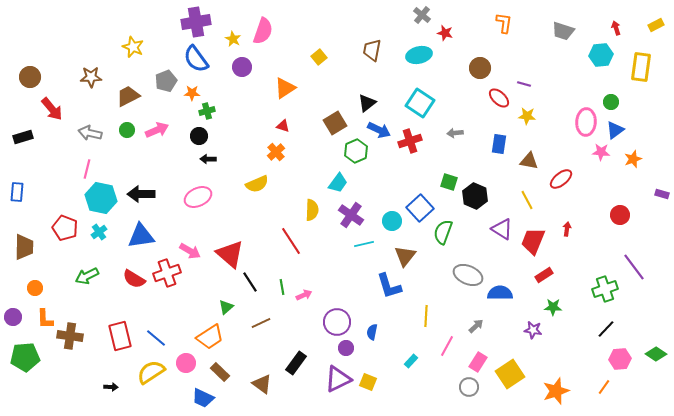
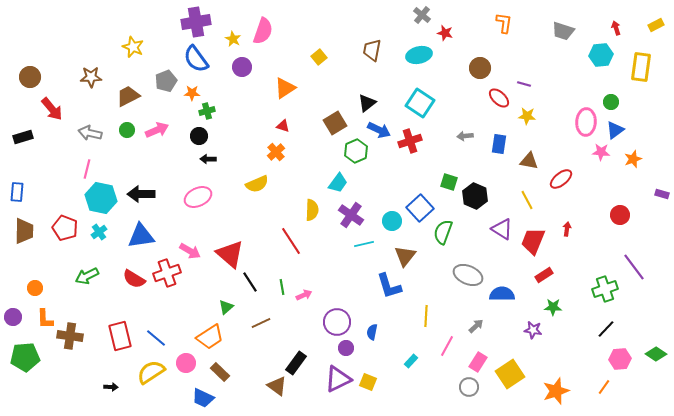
gray arrow at (455, 133): moved 10 px right, 3 px down
brown trapezoid at (24, 247): moved 16 px up
blue semicircle at (500, 293): moved 2 px right, 1 px down
brown triangle at (262, 384): moved 15 px right, 2 px down
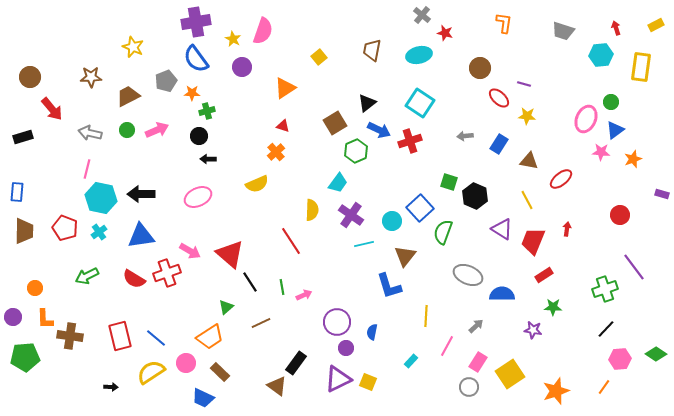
pink ellipse at (586, 122): moved 3 px up; rotated 20 degrees clockwise
blue rectangle at (499, 144): rotated 24 degrees clockwise
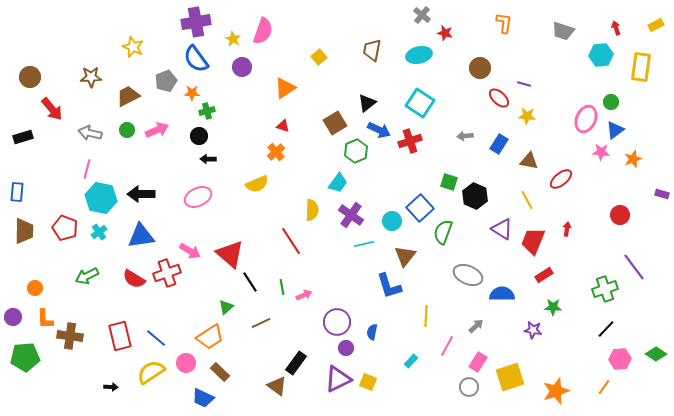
yellow square at (510, 374): moved 3 px down; rotated 16 degrees clockwise
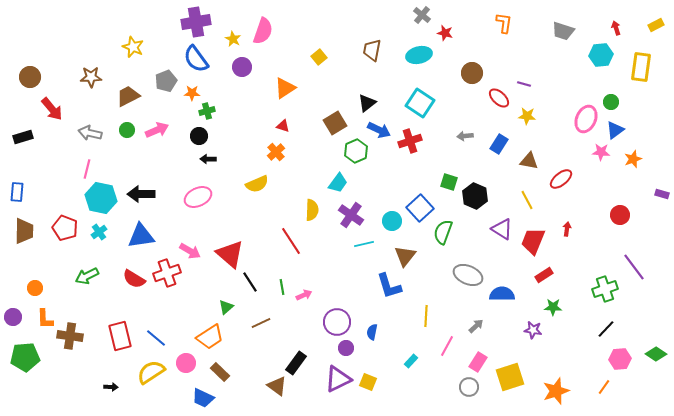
brown circle at (480, 68): moved 8 px left, 5 px down
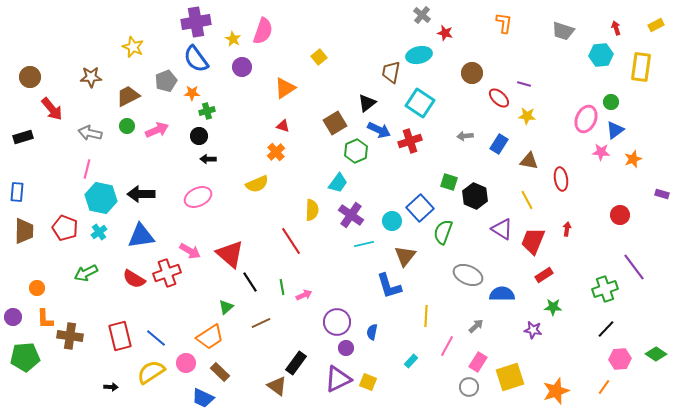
brown trapezoid at (372, 50): moved 19 px right, 22 px down
green circle at (127, 130): moved 4 px up
red ellipse at (561, 179): rotated 60 degrees counterclockwise
green arrow at (87, 276): moved 1 px left, 3 px up
orange circle at (35, 288): moved 2 px right
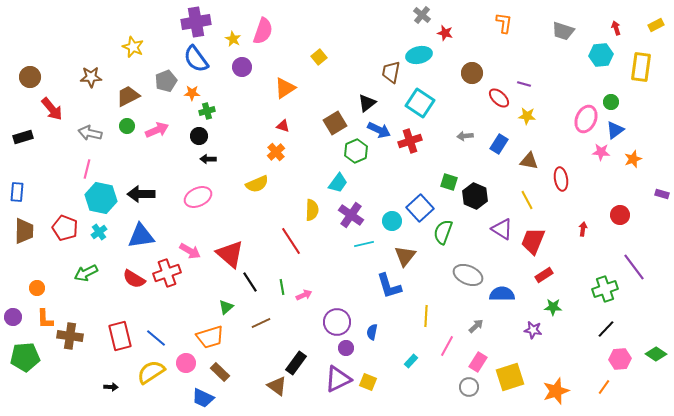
red arrow at (567, 229): moved 16 px right
orange trapezoid at (210, 337): rotated 16 degrees clockwise
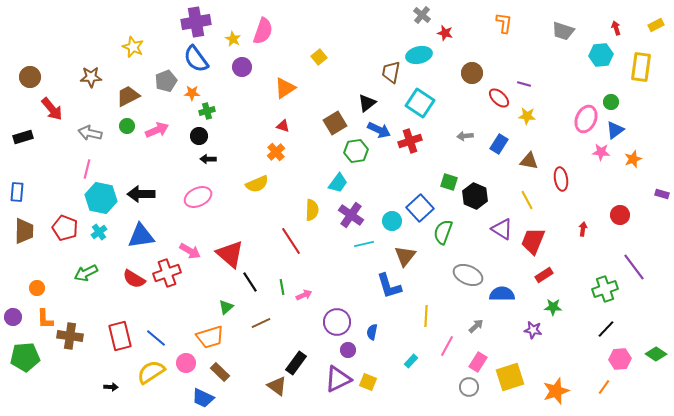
green hexagon at (356, 151): rotated 15 degrees clockwise
purple circle at (346, 348): moved 2 px right, 2 px down
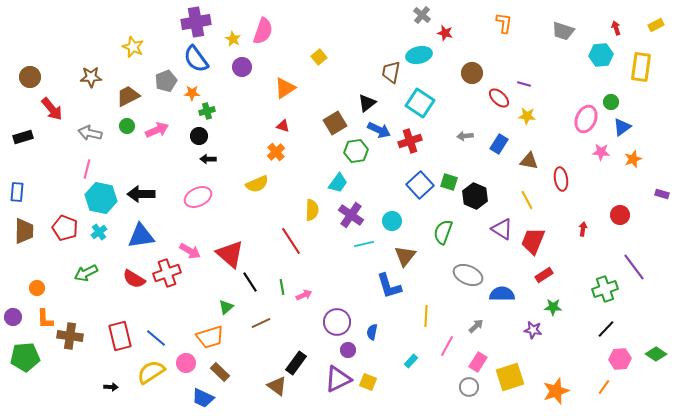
blue triangle at (615, 130): moved 7 px right, 3 px up
blue square at (420, 208): moved 23 px up
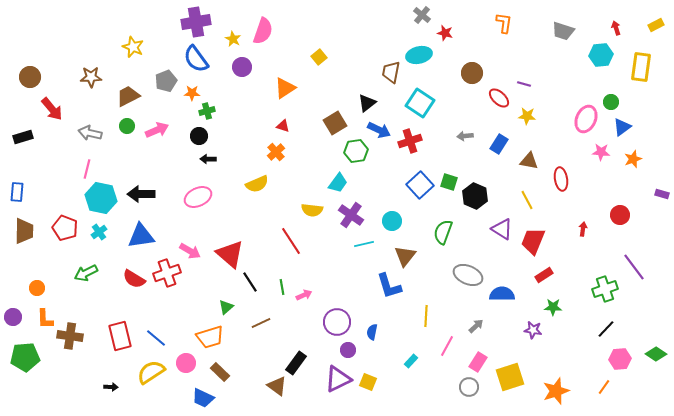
yellow semicircle at (312, 210): rotated 95 degrees clockwise
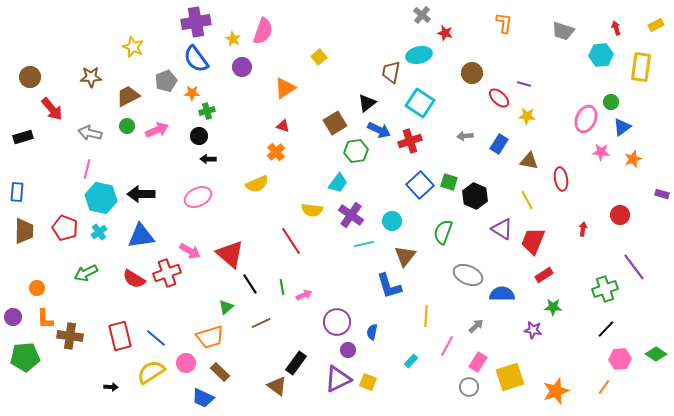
black line at (250, 282): moved 2 px down
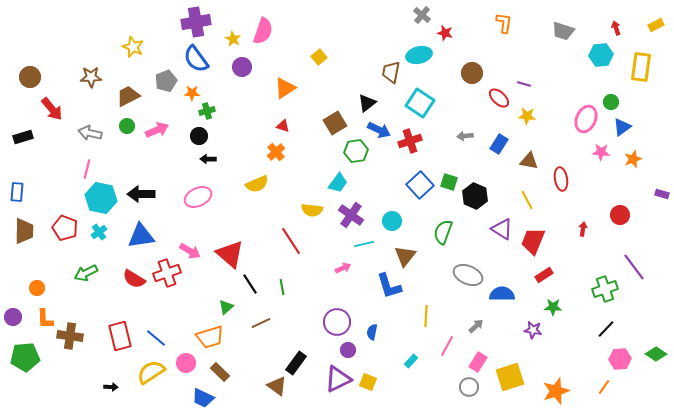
pink arrow at (304, 295): moved 39 px right, 27 px up
